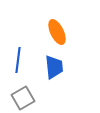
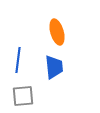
orange ellipse: rotated 10 degrees clockwise
gray square: moved 2 px up; rotated 25 degrees clockwise
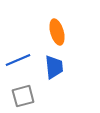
blue line: rotated 60 degrees clockwise
gray square: rotated 10 degrees counterclockwise
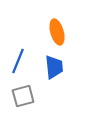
blue line: moved 1 px down; rotated 45 degrees counterclockwise
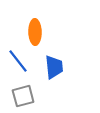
orange ellipse: moved 22 px left; rotated 15 degrees clockwise
blue line: rotated 60 degrees counterclockwise
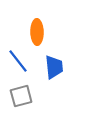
orange ellipse: moved 2 px right
gray square: moved 2 px left
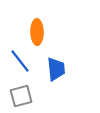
blue line: moved 2 px right
blue trapezoid: moved 2 px right, 2 px down
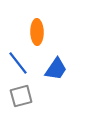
blue line: moved 2 px left, 2 px down
blue trapezoid: rotated 40 degrees clockwise
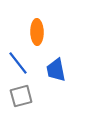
blue trapezoid: moved 1 px down; rotated 135 degrees clockwise
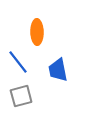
blue line: moved 1 px up
blue trapezoid: moved 2 px right
